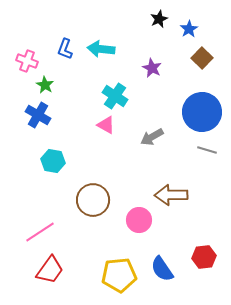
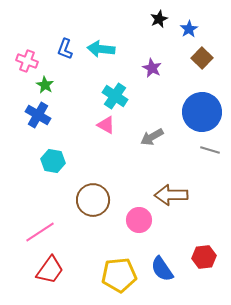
gray line: moved 3 px right
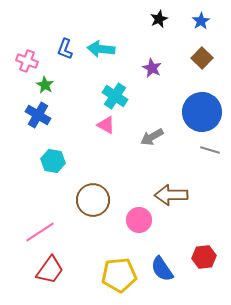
blue star: moved 12 px right, 8 px up
